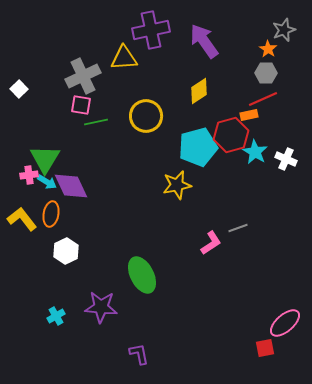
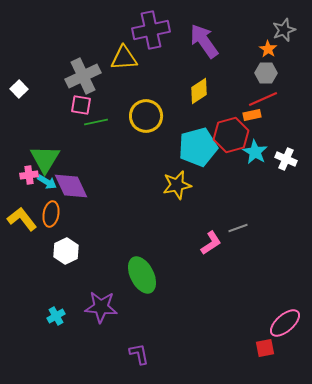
orange rectangle: moved 3 px right
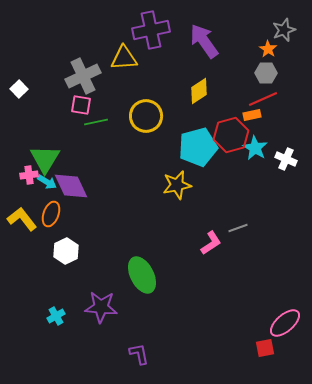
cyan star: moved 4 px up
orange ellipse: rotated 10 degrees clockwise
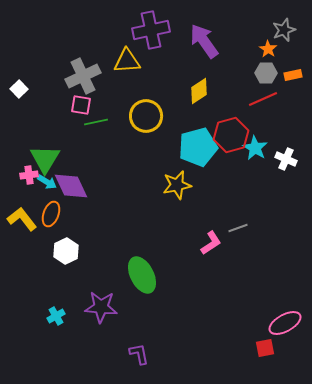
yellow triangle: moved 3 px right, 3 px down
orange rectangle: moved 41 px right, 40 px up
pink ellipse: rotated 12 degrees clockwise
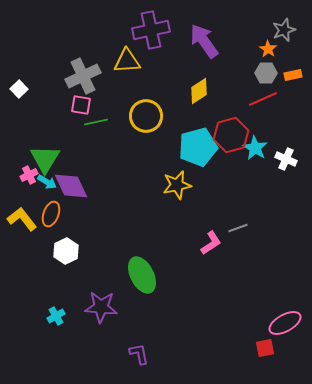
pink cross: rotated 18 degrees counterclockwise
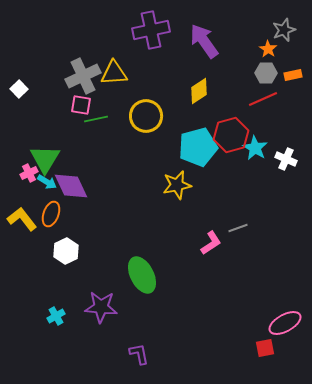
yellow triangle: moved 13 px left, 12 px down
green line: moved 3 px up
pink cross: moved 2 px up
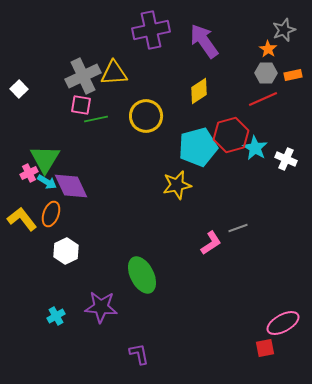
pink ellipse: moved 2 px left
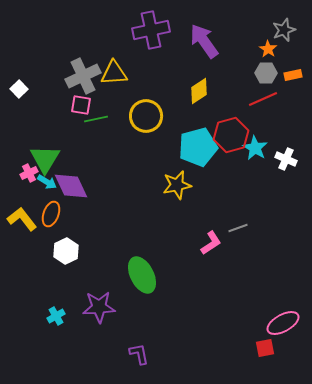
purple star: moved 2 px left; rotated 8 degrees counterclockwise
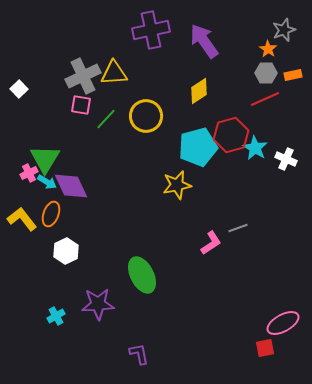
red line: moved 2 px right
green line: moved 10 px right; rotated 35 degrees counterclockwise
purple star: moved 1 px left, 3 px up
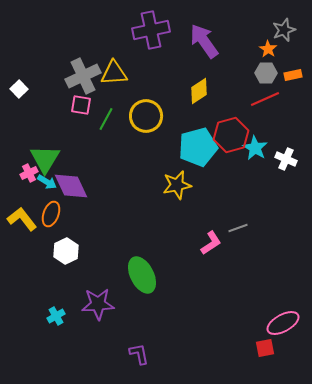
green line: rotated 15 degrees counterclockwise
